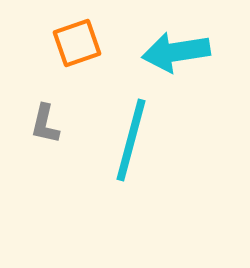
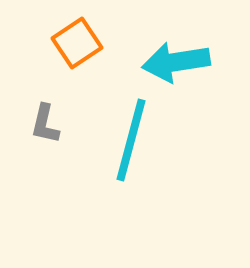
orange square: rotated 15 degrees counterclockwise
cyan arrow: moved 10 px down
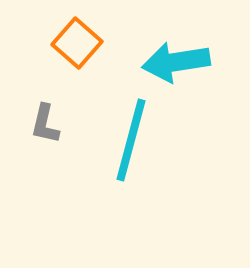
orange square: rotated 15 degrees counterclockwise
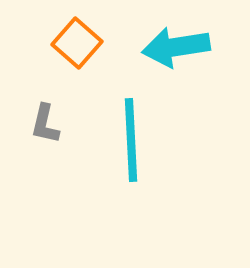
cyan arrow: moved 15 px up
cyan line: rotated 18 degrees counterclockwise
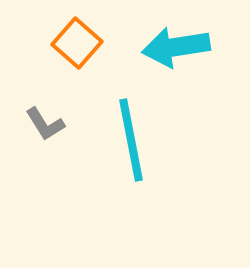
gray L-shape: rotated 45 degrees counterclockwise
cyan line: rotated 8 degrees counterclockwise
